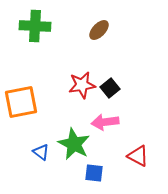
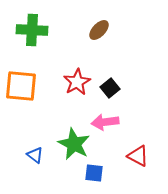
green cross: moved 3 px left, 4 px down
red star: moved 5 px left, 3 px up; rotated 20 degrees counterclockwise
orange square: moved 16 px up; rotated 16 degrees clockwise
blue triangle: moved 6 px left, 3 px down
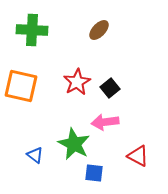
orange square: rotated 8 degrees clockwise
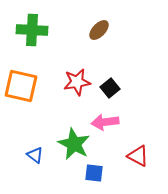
red star: rotated 20 degrees clockwise
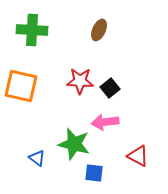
brown ellipse: rotated 20 degrees counterclockwise
red star: moved 3 px right, 1 px up; rotated 12 degrees clockwise
green star: rotated 12 degrees counterclockwise
blue triangle: moved 2 px right, 3 px down
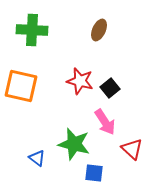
red star: rotated 12 degrees clockwise
pink arrow: rotated 116 degrees counterclockwise
red triangle: moved 6 px left, 7 px up; rotated 15 degrees clockwise
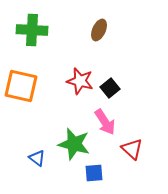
blue square: rotated 12 degrees counterclockwise
